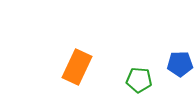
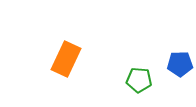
orange rectangle: moved 11 px left, 8 px up
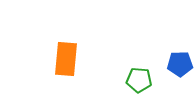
orange rectangle: rotated 20 degrees counterclockwise
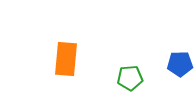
green pentagon: moved 9 px left, 2 px up; rotated 10 degrees counterclockwise
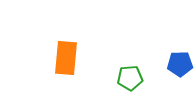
orange rectangle: moved 1 px up
